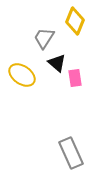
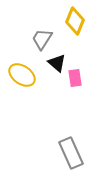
gray trapezoid: moved 2 px left, 1 px down
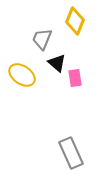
gray trapezoid: rotated 10 degrees counterclockwise
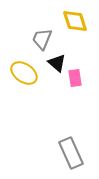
yellow diamond: rotated 40 degrees counterclockwise
yellow ellipse: moved 2 px right, 2 px up
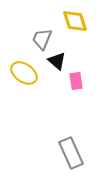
black triangle: moved 2 px up
pink rectangle: moved 1 px right, 3 px down
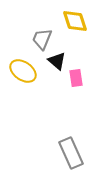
yellow ellipse: moved 1 px left, 2 px up
pink rectangle: moved 3 px up
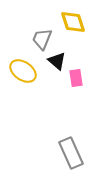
yellow diamond: moved 2 px left, 1 px down
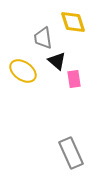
gray trapezoid: moved 1 px right, 1 px up; rotated 30 degrees counterclockwise
pink rectangle: moved 2 px left, 1 px down
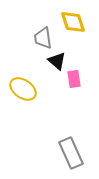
yellow ellipse: moved 18 px down
